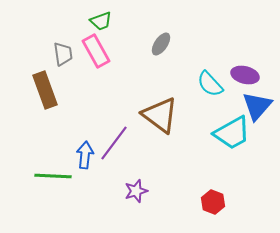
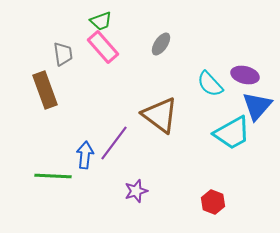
pink rectangle: moved 7 px right, 4 px up; rotated 12 degrees counterclockwise
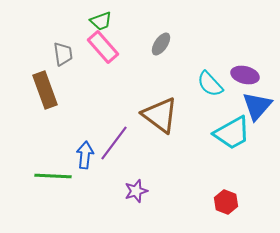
red hexagon: moved 13 px right
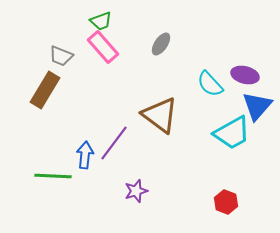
gray trapezoid: moved 2 px left, 2 px down; rotated 120 degrees clockwise
brown rectangle: rotated 51 degrees clockwise
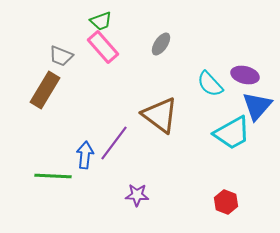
purple star: moved 1 px right, 4 px down; rotated 20 degrees clockwise
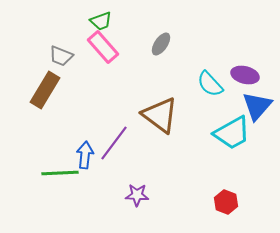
green line: moved 7 px right, 3 px up; rotated 6 degrees counterclockwise
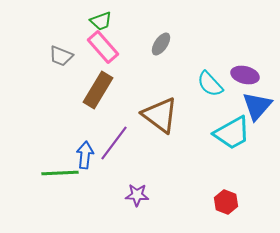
brown rectangle: moved 53 px right
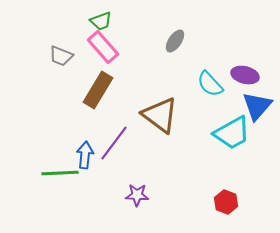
gray ellipse: moved 14 px right, 3 px up
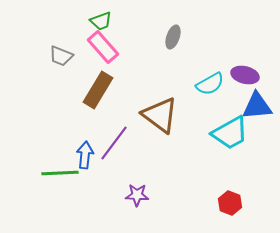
gray ellipse: moved 2 px left, 4 px up; rotated 15 degrees counterclockwise
cyan semicircle: rotated 76 degrees counterclockwise
blue triangle: rotated 44 degrees clockwise
cyan trapezoid: moved 2 px left
red hexagon: moved 4 px right, 1 px down
